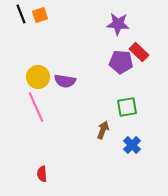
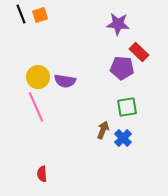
purple pentagon: moved 1 px right, 6 px down
blue cross: moved 9 px left, 7 px up
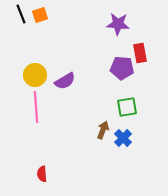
red rectangle: moved 1 px right, 1 px down; rotated 36 degrees clockwise
yellow circle: moved 3 px left, 2 px up
purple semicircle: rotated 40 degrees counterclockwise
pink line: rotated 20 degrees clockwise
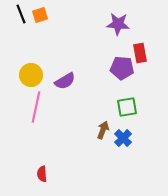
yellow circle: moved 4 px left
pink line: rotated 16 degrees clockwise
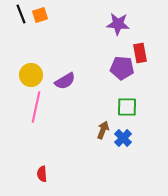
green square: rotated 10 degrees clockwise
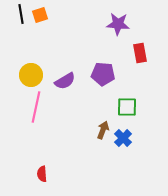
black line: rotated 12 degrees clockwise
purple pentagon: moved 19 px left, 6 px down
